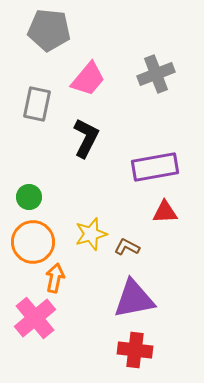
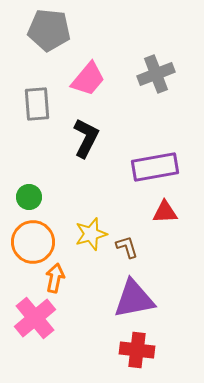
gray rectangle: rotated 16 degrees counterclockwise
brown L-shape: rotated 45 degrees clockwise
red cross: moved 2 px right
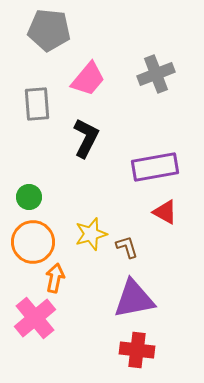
red triangle: rotated 32 degrees clockwise
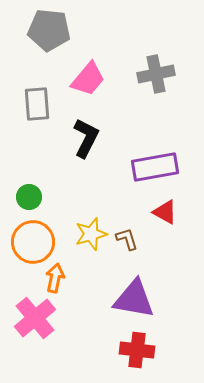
gray cross: rotated 9 degrees clockwise
brown L-shape: moved 8 px up
purple triangle: rotated 21 degrees clockwise
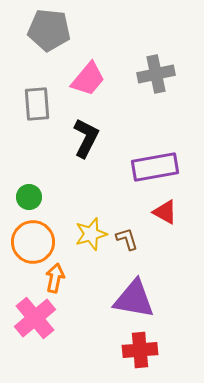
red cross: moved 3 px right; rotated 12 degrees counterclockwise
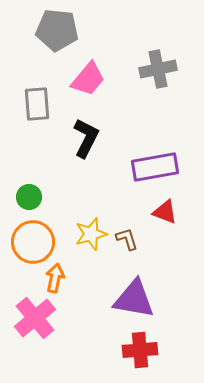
gray pentagon: moved 8 px right
gray cross: moved 2 px right, 5 px up
red triangle: rotated 8 degrees counterclockwise
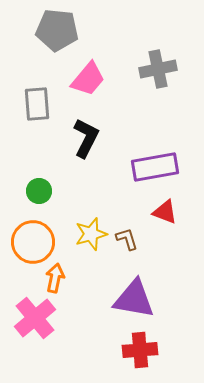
green circle: moved 10 px right, 6 px up
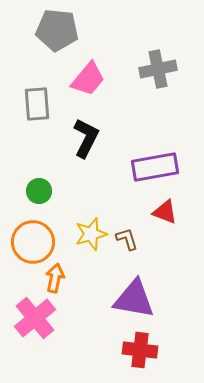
red cross: rotated 12 degrees clockwise
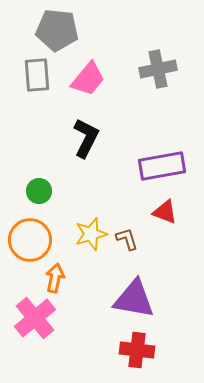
gray rectangle: moved 29 px up
purple rectangle: moved 7 px right, 1 px up
orange circle: moved 3 px left, 2 px up
red cross: moved 3 px left
